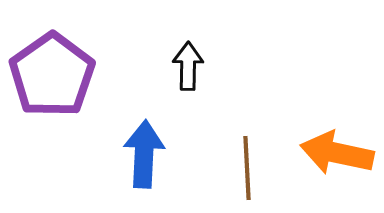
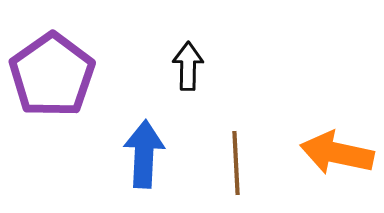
brown line: moved 11 px left, 5 px up
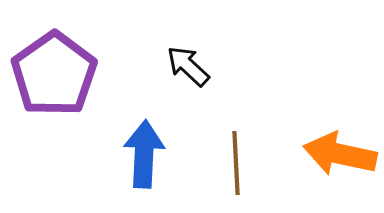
black arrow: rotated 48 degrees counterclockwise
purple pentagon: moved 2 px right, 1 px up
orange arrow: moved 3 px right, 1 px down
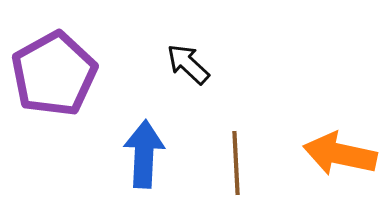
black arrow: moved 2 px up
purple pentagon: rotated 6 degrees clockwise
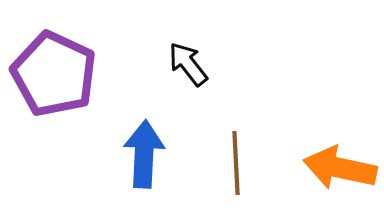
black arrow: rotated 9 degrees clockwise
purple pentagon: rotated 18 degrees counterclockwise
orange arrow: moved 14 px down
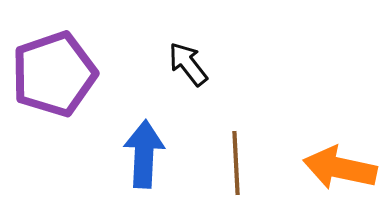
purple pentagon: rotated 28 degrees clockwise
